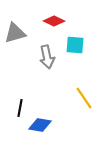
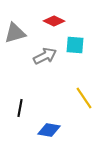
gray arrow: moved 2 px left, 1 px up; rotated 105 degrees counterclockwise
blue diamond: moved 9 px right, 5 px down
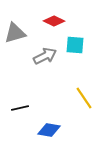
black line: rotated 66 degrees clockwise
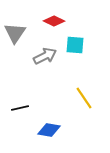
gray triangle: rotated 40 degrees counterclockwise
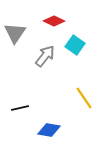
cyan square: rotated 30 degrees clockwise
gray arrow: rotated 25 degrees counterclockwise
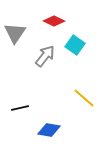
yellow line: rotated 15 degrees counterclockwise
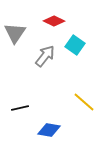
yellow line: moved 4 px down
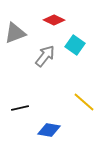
red diamond: moved 1 px up
gray triangle: rotated 35 degrees clockwise
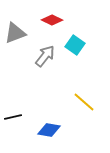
red diamond: moved 2 px left
black line: moved 7 px left, 9 px down
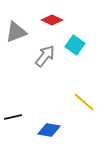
gray triangle: moved 1 px right, 1 px up
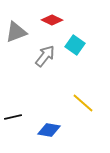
yellow line: moved 1 px left, 1 px down
